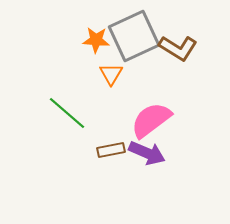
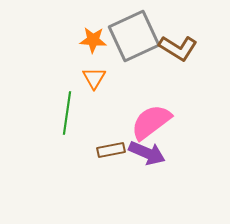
orange star: moved 3 px left
orange triangle: moved 17 px left, 4 px down
green line: rotated 57 degrees clockwise
pink semicircle: moved 2 px down
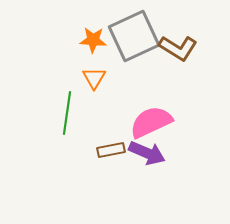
pink semicircle: rotated 12 degrees clockwise
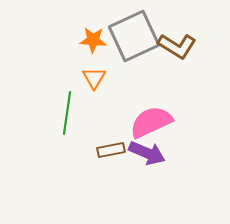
brown L-shape: moved 1 px left, 2 px up
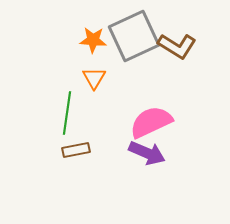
brown rectangle: moved 35 px left
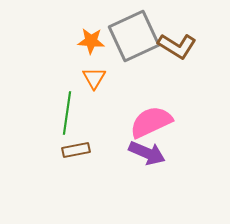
orange star: moved 2 px left, 1 px down
